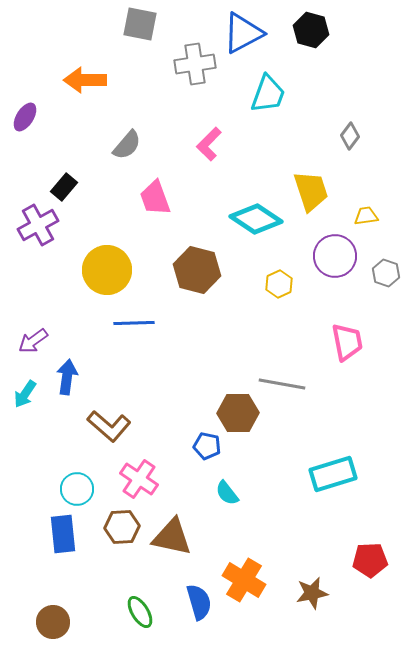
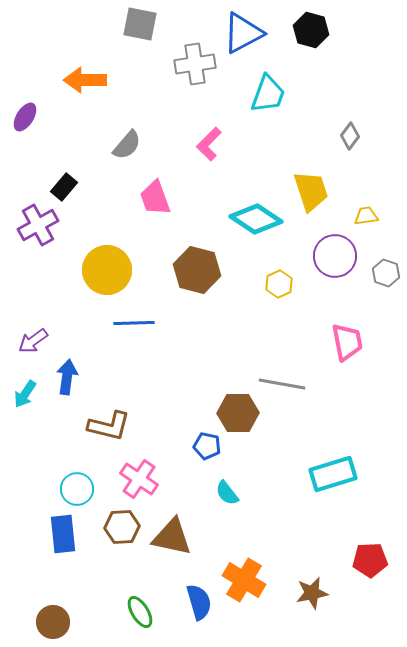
brown L-shape at (109, 426): rotated 27 degrees counterclockwise
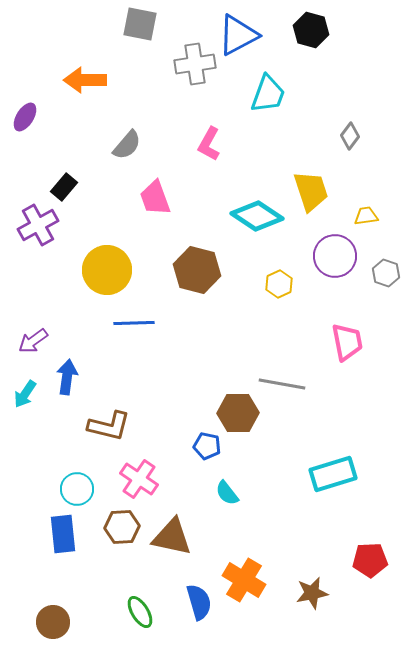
blue triangle at (243, 33): moved 5 px left, 2 px down
pink L-shape at (209, 144): rotated 16 degrees counterclockwise
cyan diamond at (256, 219): moved 1 px right, 3 px up
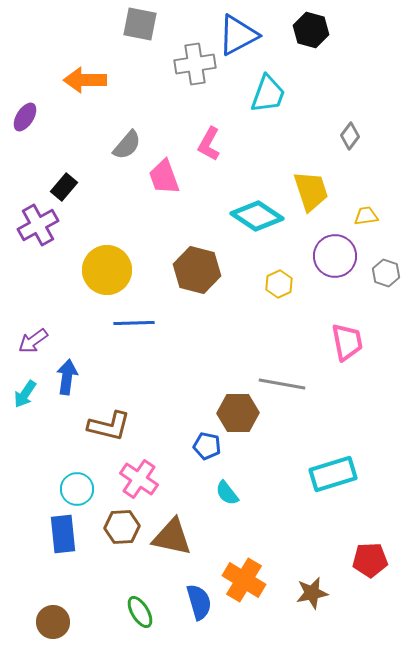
pink trapezoid at (155, 198): moved 9 px right, 21 px up
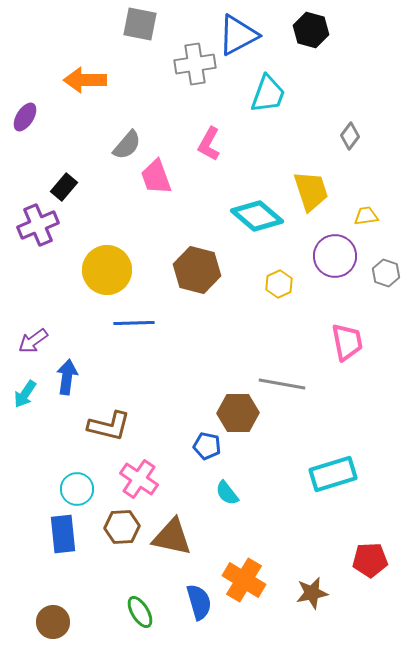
pink trapezoid at (164, 177): moved 8 px left
cyan diamond at (257, 216): rotated 6 degrees clockwise
purple cross at (38, 225): rotated 6 degrees clockwise
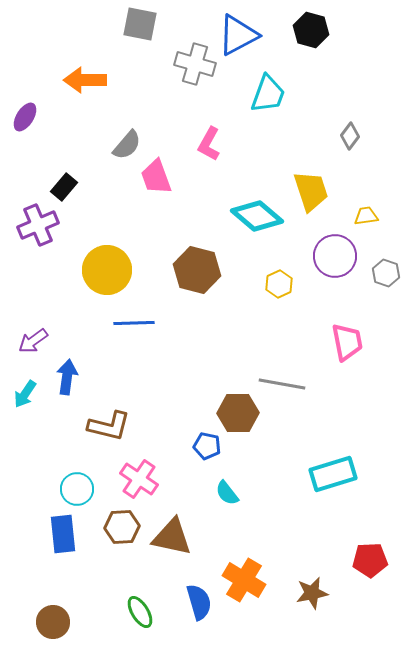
gray cross at (195, 64): rotated 24 degrees clockwise
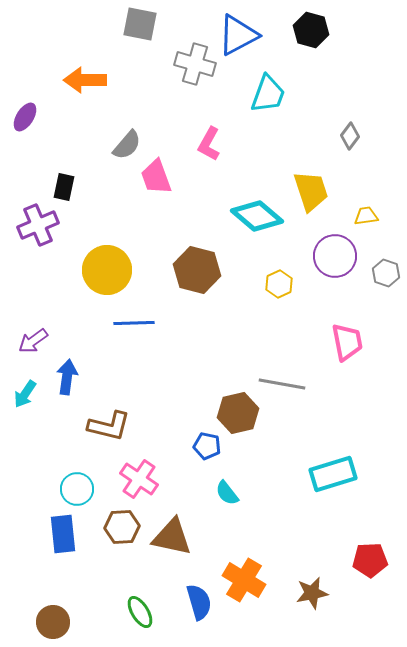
black rectangle at (64, 187): rotated 28 degrees counterclockwise
brown hexagon at (238, 413): rotated 12 degrees counterclockwise
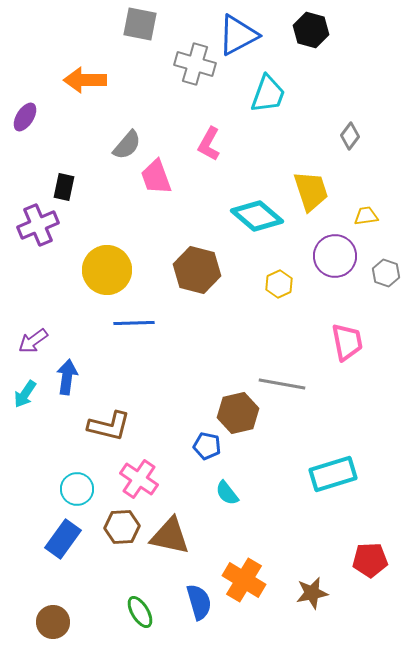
blue rectangle at (63, 534): moved 5 px down; rotated 42 degrees clockwise
brown triangle at (172, 537): moved 2 px left, 1 px up
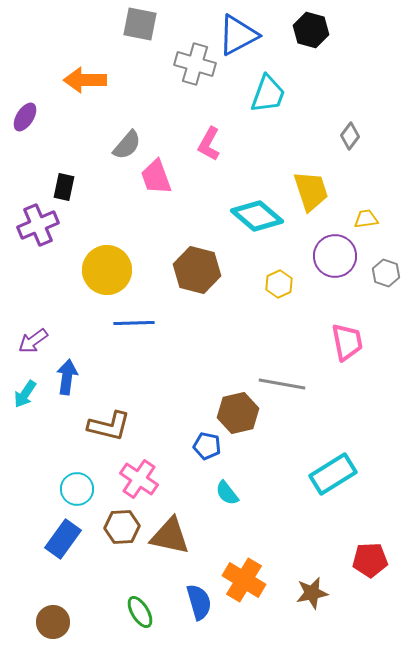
yellow trapezoid at (366, 216): moved 3 px down
cyan rectangle at (333, 474): rotated 15 degrees counterclockwise
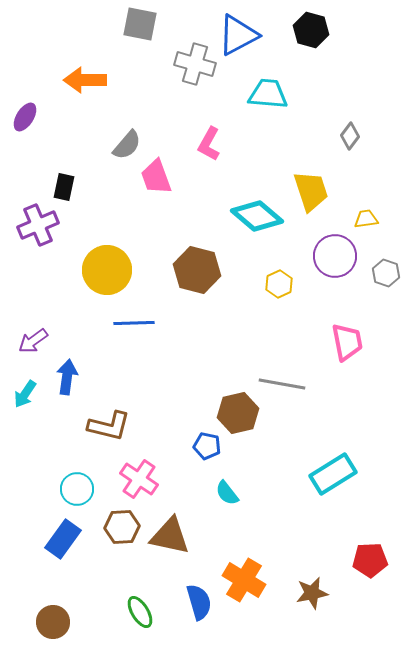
cyan trapezoid at (268, 94): rotated 105 degrees counterclockwise
